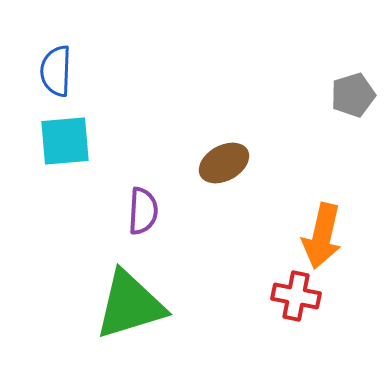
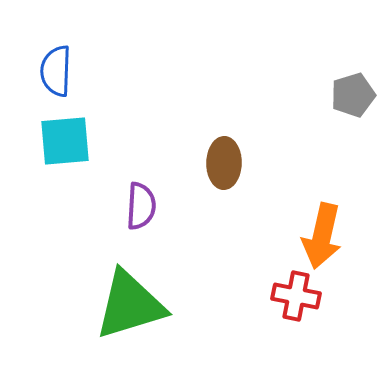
brown ellipse: rotated 60 degrees counterclockwise
purple semicircle: moved 2 px left, 5 px up
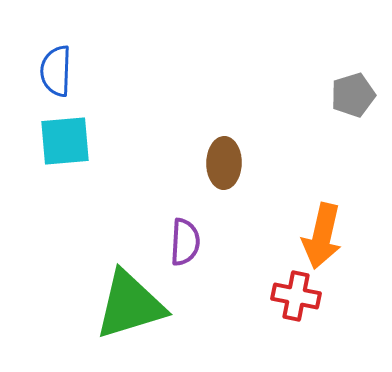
purple semicircle: moved 44 px right, 36 px down
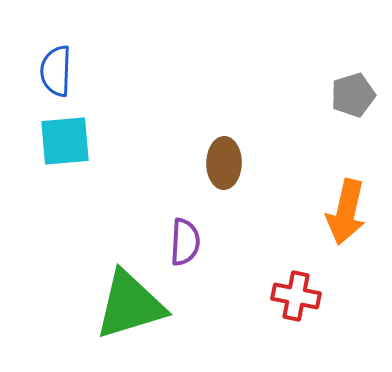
orange arrow: moved 24 px right, 24 px up
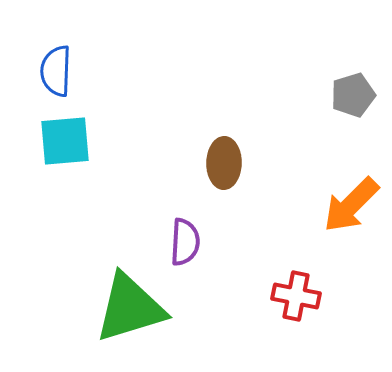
orange arrow: moved 5 px right, 7 px up; rotated 32 degrees clockwise
green triangle: moved 3 px down
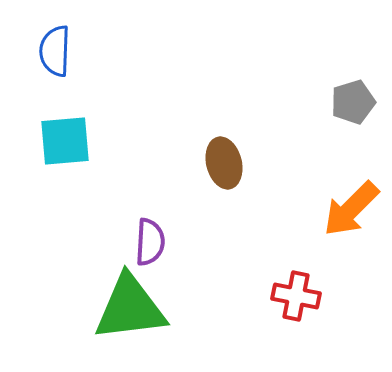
blue semicircle: moved 1 px left, 20 px up
gray pentagon: moved 7 px down
brown ellipse: rotated 15 degrees counterclockwise
orange arrow: moved 4 px down
purple semicircle: moved 35 px left
green triangle: rotated 10 degrees clockwise
